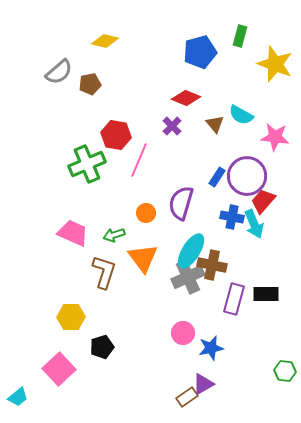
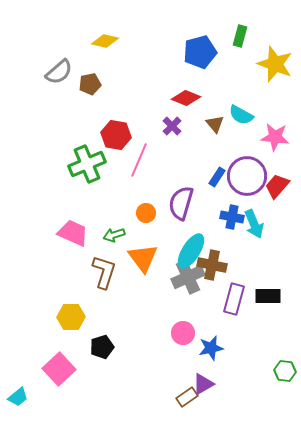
red trapezoid: moved 14 px right, 15 px up
black rectangle: moved 2 px right, 2 px down
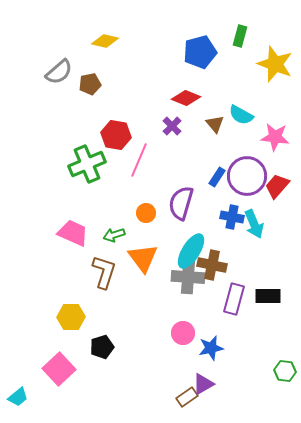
gray cross: rotated 28 degrees clockwise
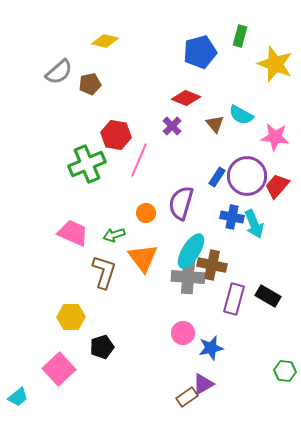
black rectangle: rotated 30 degrees clockwise
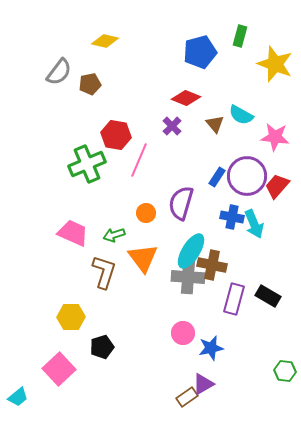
gray semicircle: rotated 12 degrees counterclockwise
